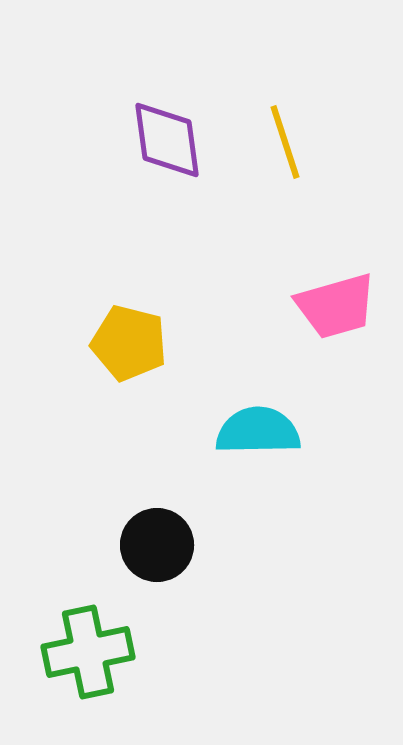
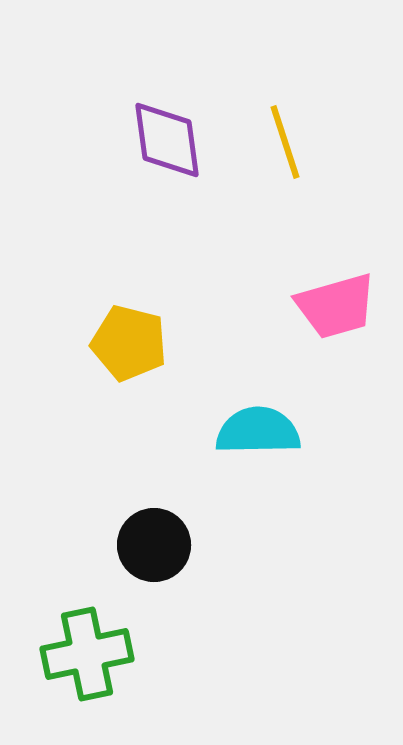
black circle: moved 3 px left
green cross: moved 1 px left, 2 px down
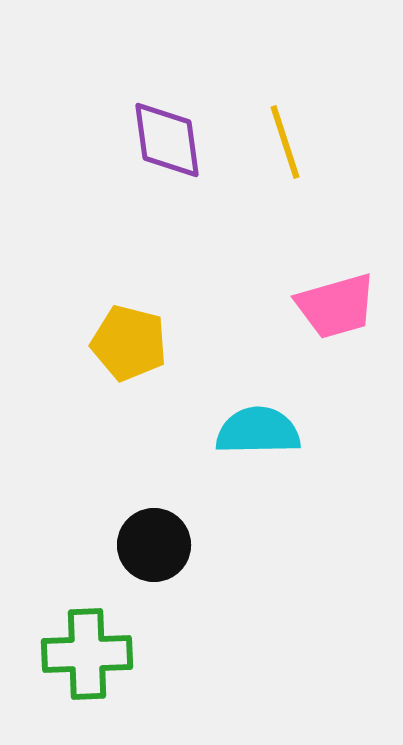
green cross: rotated 10 degrees clockwise
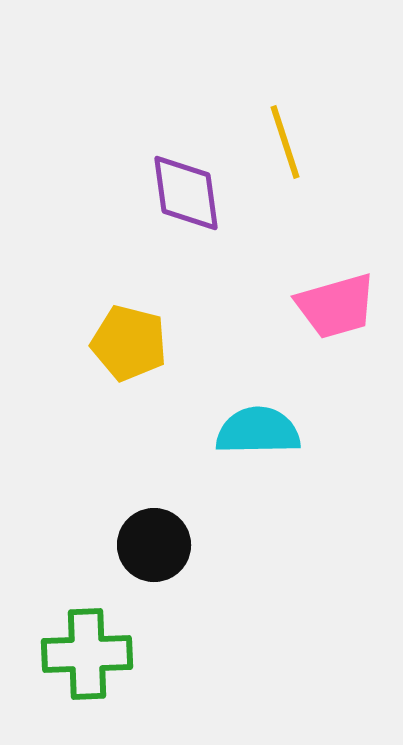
purple diamond: moved 19 px right, 53 px down
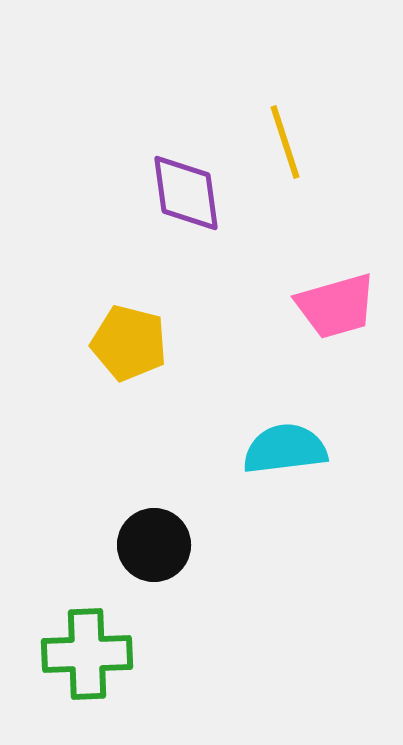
cyan semicircle: moved 27 px right, 18 px down; rotated 6 degrees counterclockwise
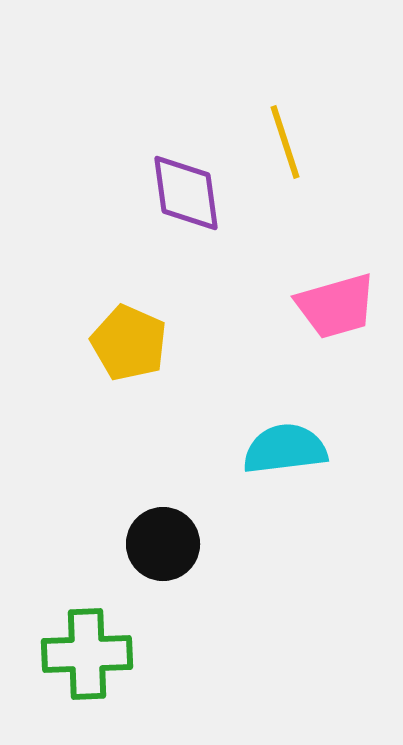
yellow pentagon: rotated 10 degrees clockwise
black circle: moved 9 px right, 1 px up
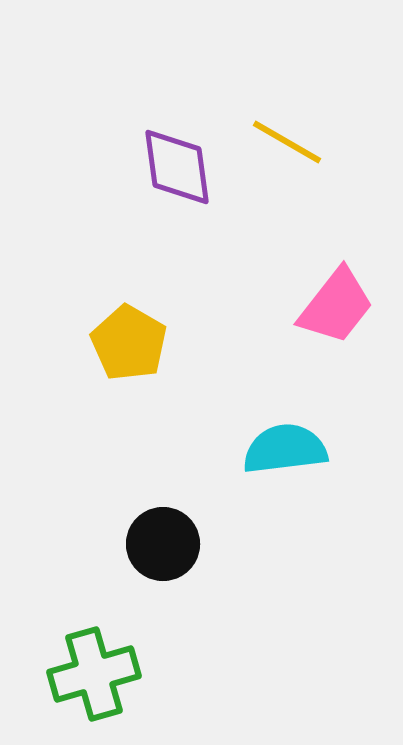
yellow line: moved 2 px right; rotated 42 degrees counterclockwise
purple diamond: moved 9 px left, 26 px up
pink trapezoid: rotated 36 degrees counterclockwise
yellow pentagon: rotated 6 degrees clockwise
green cross: moved 7 px right, 20 px down; rotated 14 degrees counterclockwise
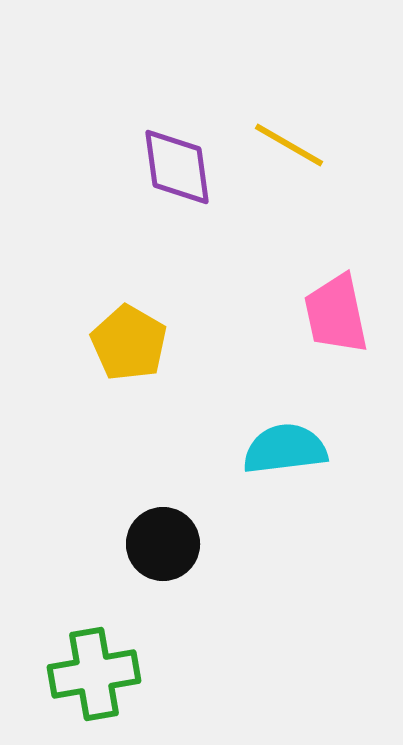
yellow line: moved 2 px right, 3 px down
pink trapezoid: moved 8 px down; rotated 130 degrees clockwise
green cross: rotated 6 degrees clockwise
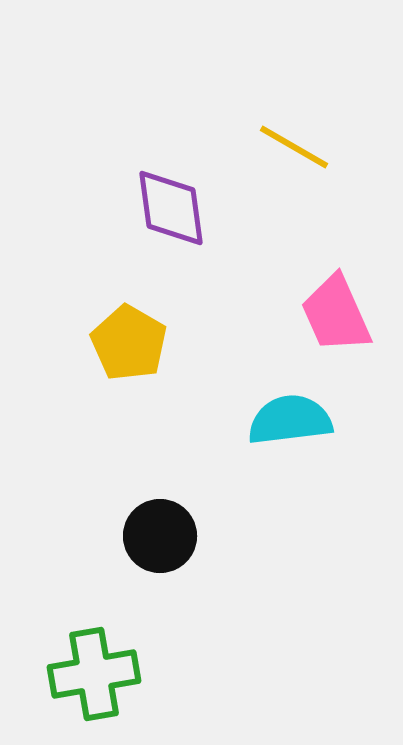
yellow line: moved 5 px right, 2 px down
purple diamond: moved 6 px left, 41 px down
pink trapezoid: rotated 12 degrees counterclockwise
cyan semicircle: moved 5 px right, 29 px up
black circle: moved 3 px left, 8 px up
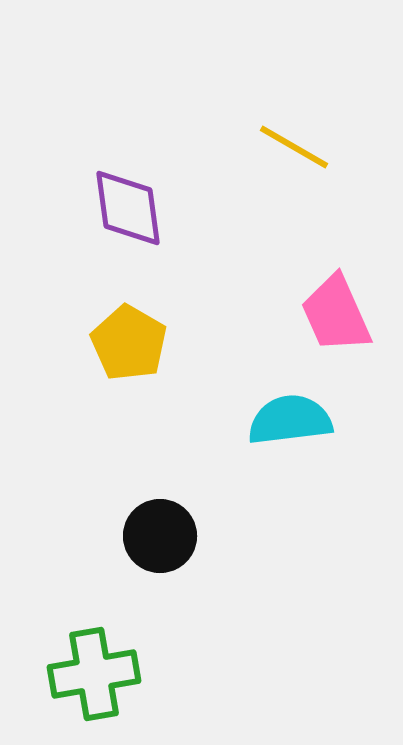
purple diamond: moved 43 px left
